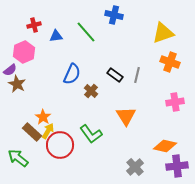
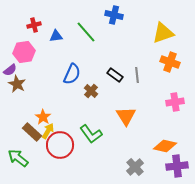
pink hexagon: rotated 15 degrees clockwise
gray line: rotated 21 degrees counterclockwise
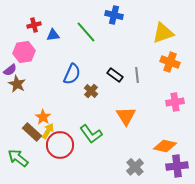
blue triangle: moved 3 px left, 1 px up
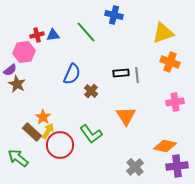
red cross: moved 3 px right, 10 px down
black rectangle: moved 6 px right, 2 px up; rotated 42 degrees counterclockwise
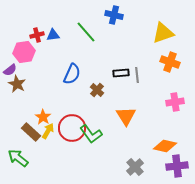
brown cross: moved 6 px right, 1 px up
brown rectangle: moved 1 px left
red circle: moved 12 px right, 17 px up
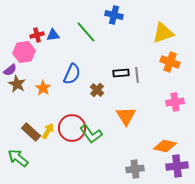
orange star: moved 29 px up
gray cross: moved 2 px down; rotated 36 degrees clockwise
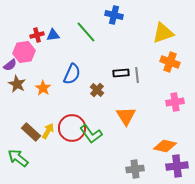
purple semicircle: moved 5 px up
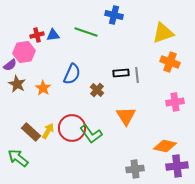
green line: rotated 30 degrees counterclockwise
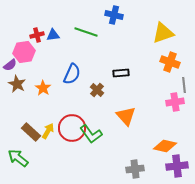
gray line: moved 47 px right, 10 px down
orange triangle: rotated 10 degrees counterclockwise
